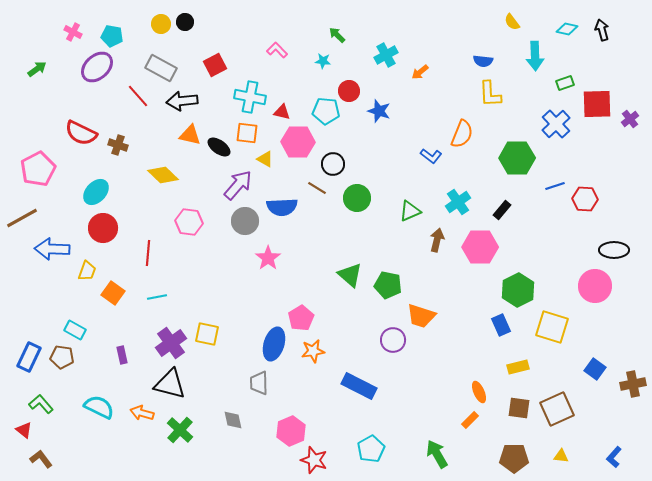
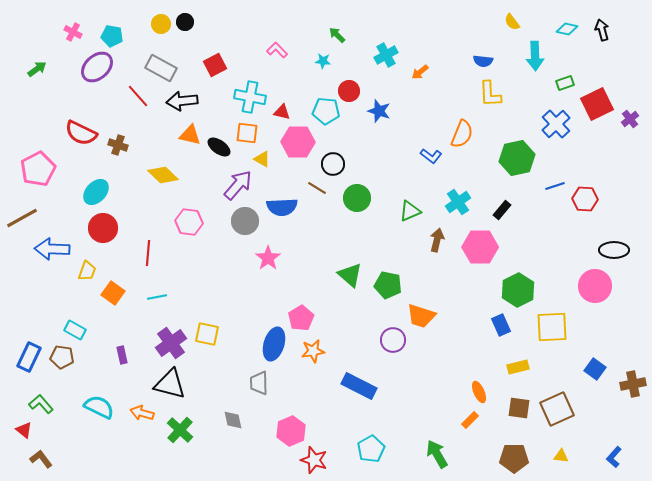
red square at (597, 104): rotated 24 degrees counterclockwise
green hexagon at (517, 158): rotated 12 degrees counterclockwise
yellow triangle at (265, 159): moved 3 px left
yellow square at (552, 327): rotated 20 degrees counterclockwise
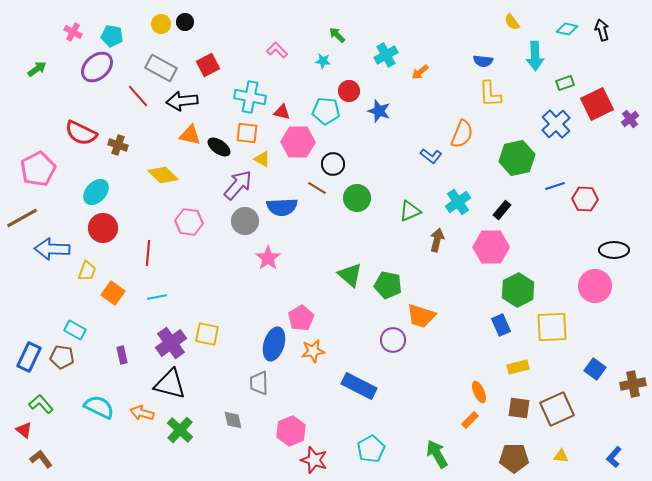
red square at (215, 65): moved 7 px left
pink hexagon at (480, 247): moved 11 px right
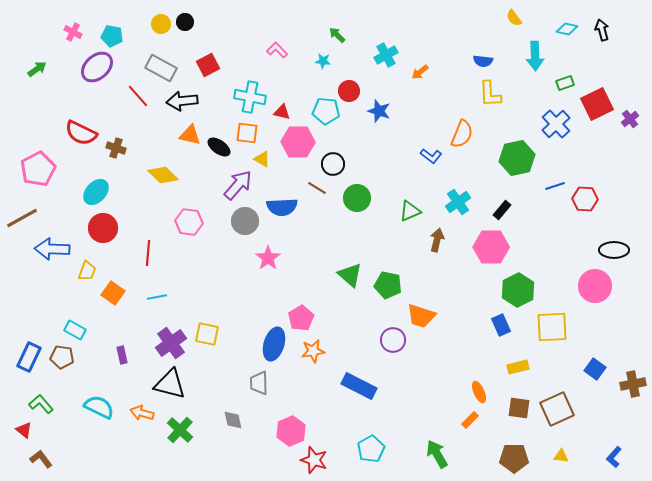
yellow semicircle at (512, 22): moved 2 px right, 4 px up
brown cross at (118, 145): moved 2 px left, 3 px down
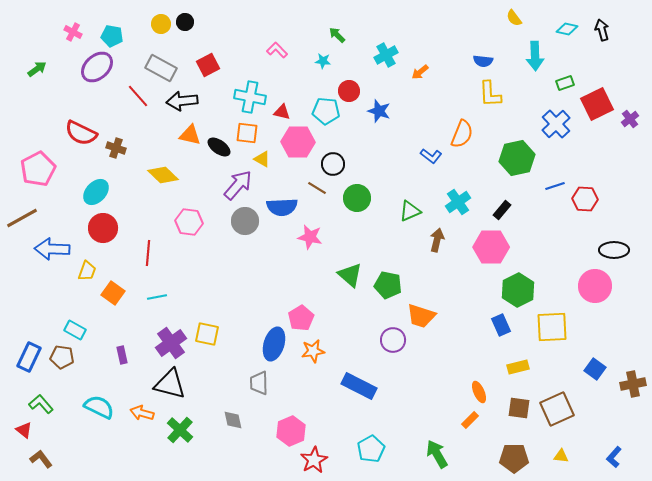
pink star at (268, 258): moved 42 px right, 21 px up; rotated 25 degrees counterclockwise
red star at (314, 460): rotated 24 degrees clockwise
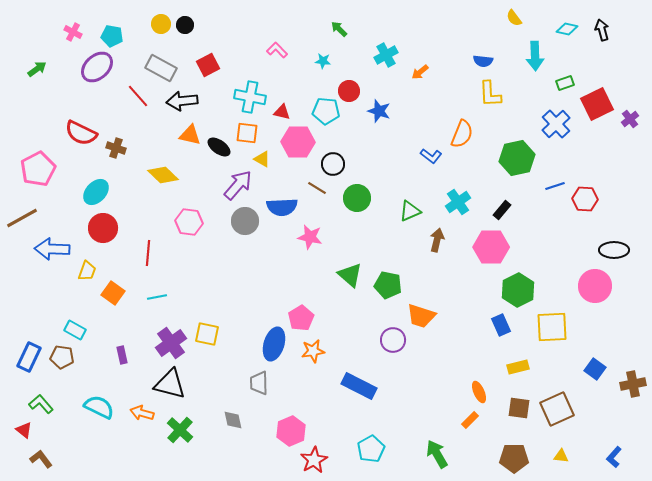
black circle at (185, 22): moved 3 px down
green arrow at (337, 35): moved 2 px right, 6 px up
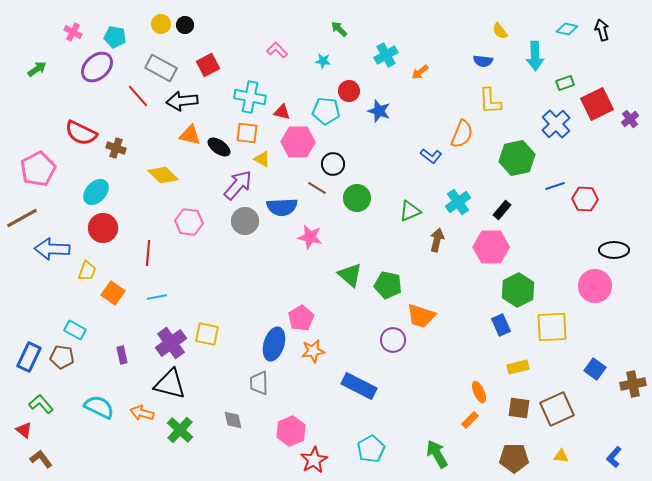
yellow semicircle at (514, 18): moved 14 px left, 13 px down
cyan pentagon at (112, 36): moved 3 px right, 1 px down
yellow L-shape at (490, 94): moved 7 px down
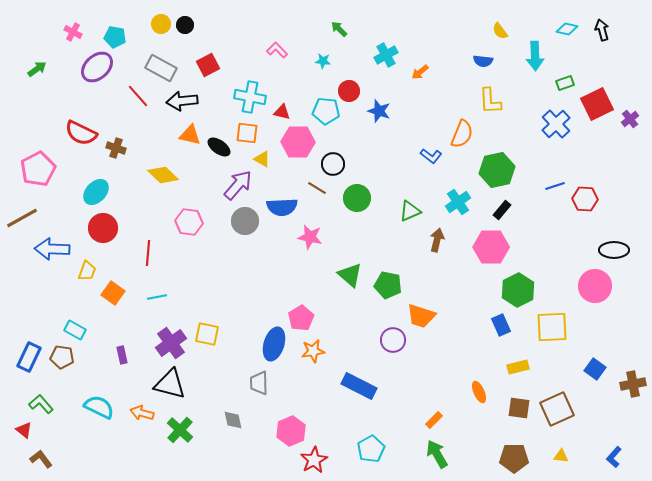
green hexagon at (517, 158): moved 20 px left, 12 px down
orange rectangle at (470, 420): moved 36 px left
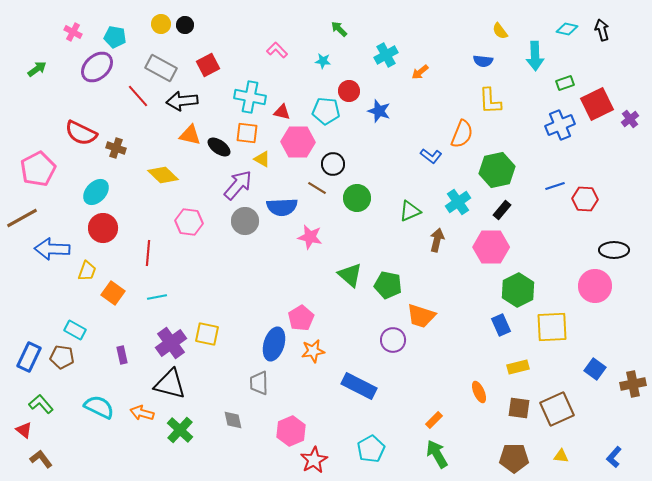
blue cross at (556, 124): moved 4 px right, 1 px down; rotated 20 degrees clockwise
